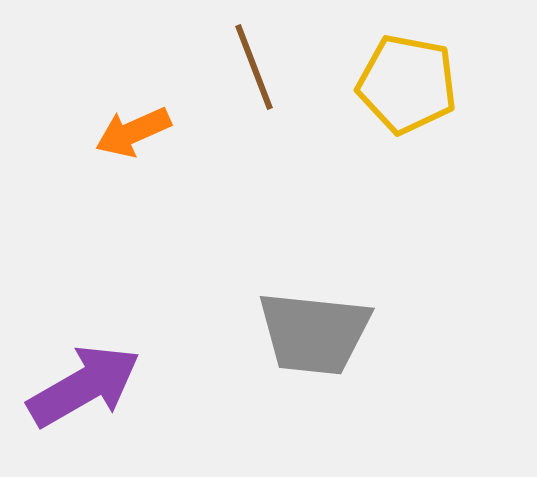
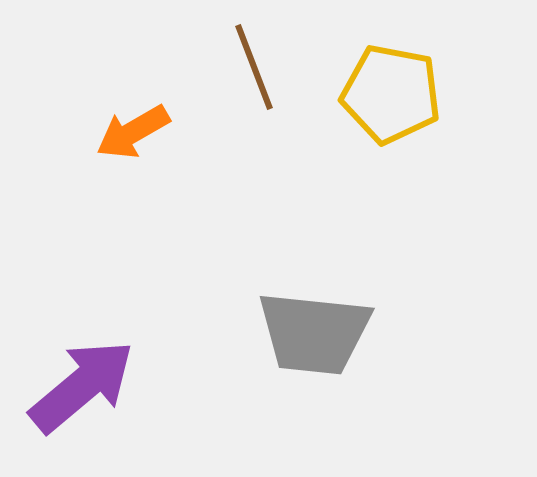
yellow pentagon: moved 16 px left, 10 px down
orange arrow: rotated 6 degrees counterclockwise
purple arrow: moved 2 px left; rotated 10 degrees counterclockwise
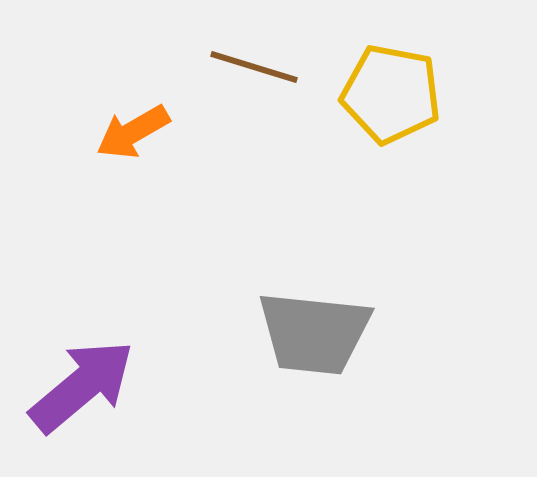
brown line: rotated 52 degrees counterclockwise
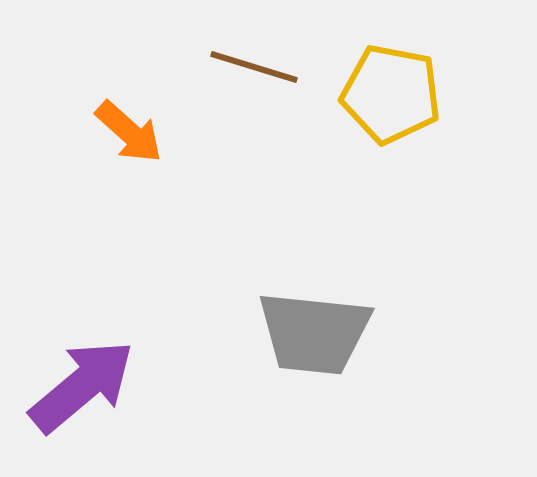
orange arrow: moved 4 px left; rotated 108 degrees counterclockwise
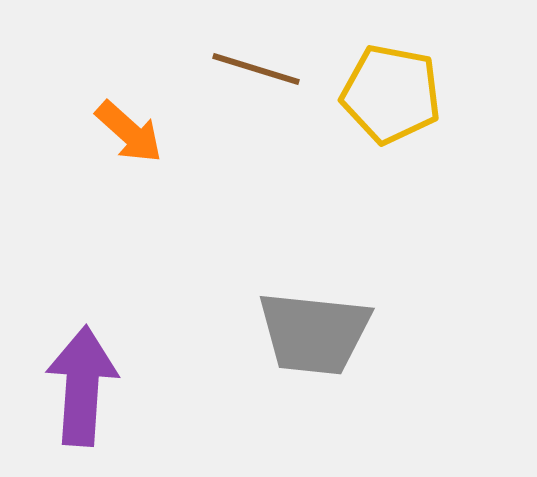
brown line: moved 2 px right, 2 px down
purple arrow: rotated 46 degrees counterclockwise
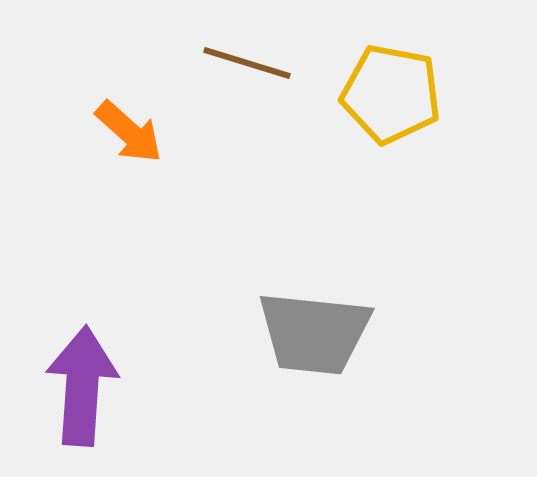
brown line: moved 9 px left, 6 px up
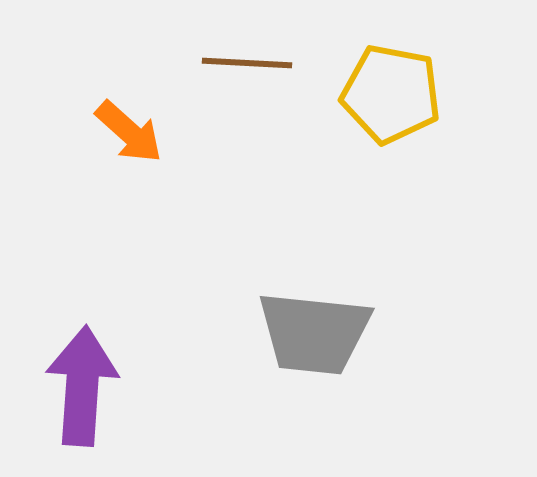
brown line: rotated 14 degrees counterclockwise
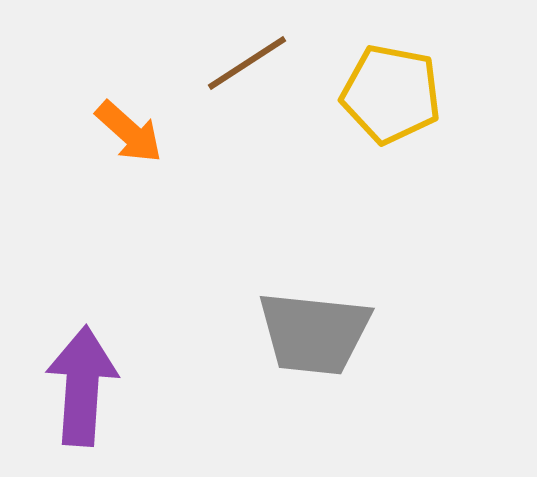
brown line: rotated 36 degrees counterclockwise
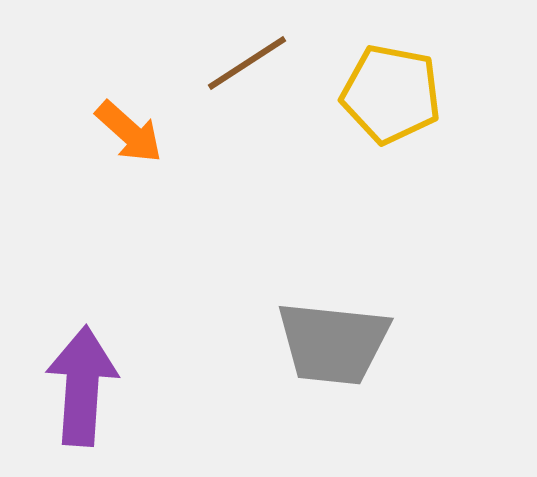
gray trapezoid: moved 19 px right, 10 px down
